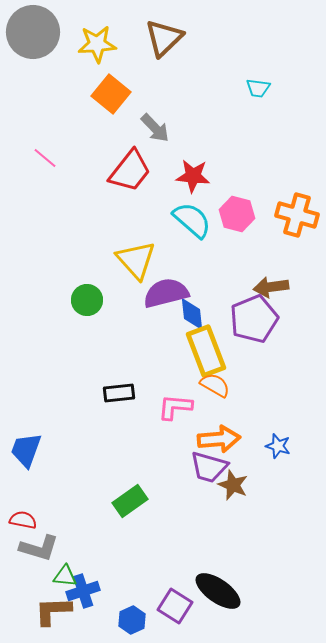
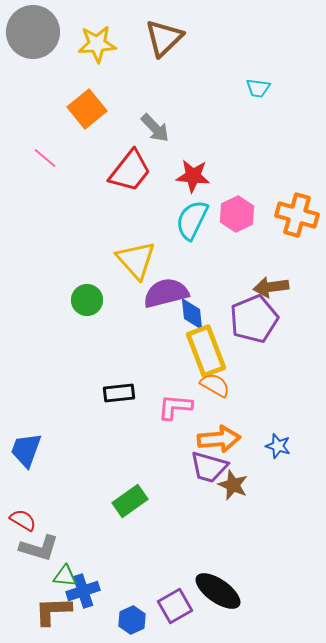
orange square: moved 24 px left, 15 px down; rotated 12 degrees clockwise
pink hexagon: rotated 20 degrees clockwise
cyan semicircle: rotated 105 degrees counterclockwise
red semicircle: rotated 20 degrees clockwise
purple square: rotated 28 degrees clockwise
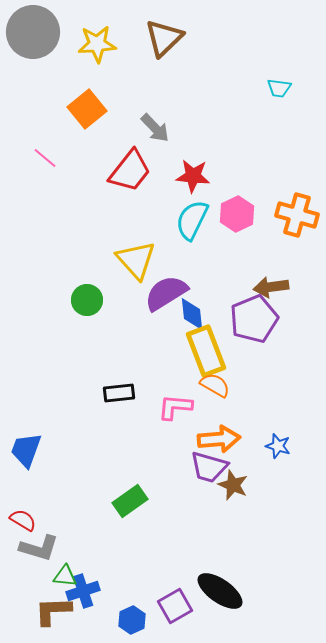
cyan trapezoid: moved 21 px right
purple semicircle: rotated 18 degrees counterclockwise
black ellipse: moved 2 px right
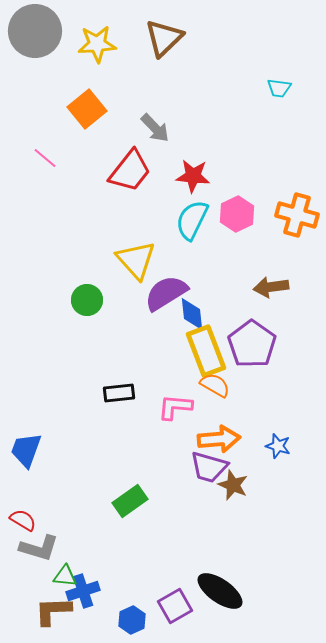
gray circle: moved 2 px right, 1 px up
purple pentagon: moved 2 px left, 25 px down; rotated 15 degrees counterclockwise
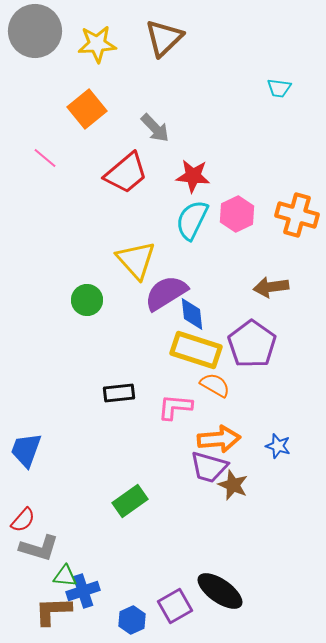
red trapezoid: moved 4 px left, 2 px down; rotated 12 degrees clockwise
yellow rectangle: moved 10 px left, 1 px up; rotated 51 degrees counterclockwise
red semicircle: rotated 100 degrees clockwise
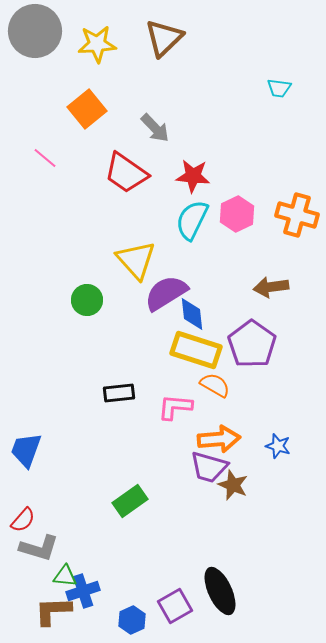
red trapezoid: rotated 75 degrees clockwise
black ellipse: rotated 30 degrees clockwise
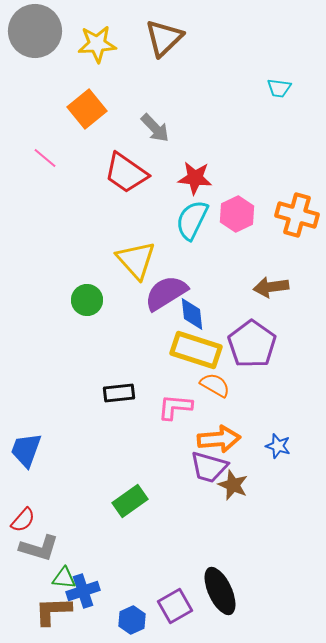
red star: moved 2 px right, 2 px down
green triangle: moved 1 px left, 2 px down
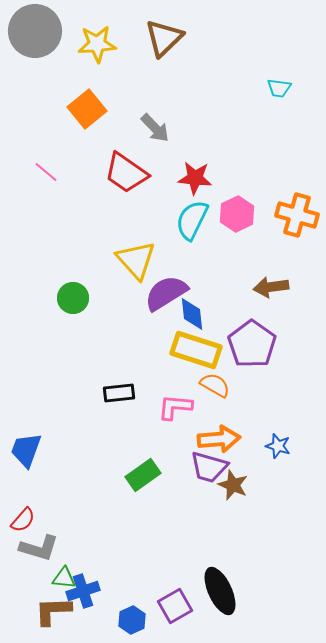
pink line: moved 1 px right, 14 px down
green circle: moved 14 px left, 2 px up
green rectangle: moved 13 px right, 26 px up
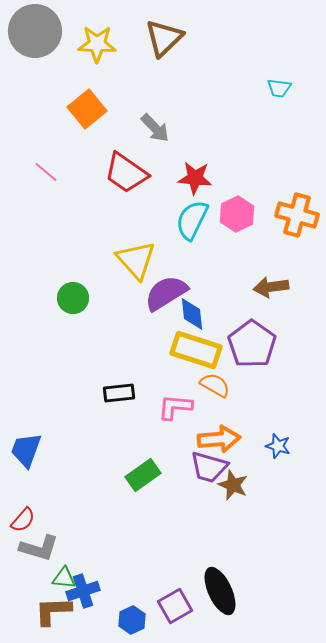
yellow star: rotated 6 degrees clockwise
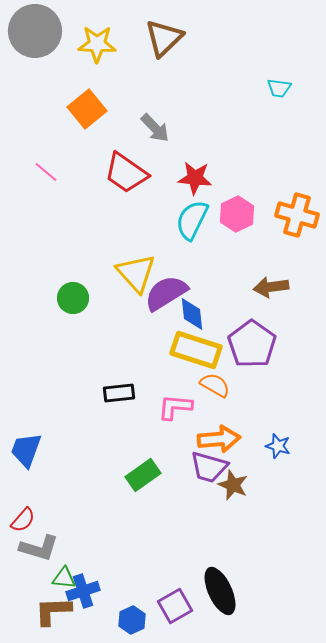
yellow triangle: moved 13 px down
